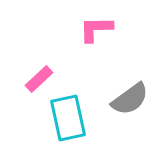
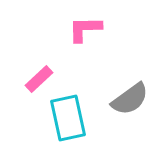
pink L-shape: moved 11 px left
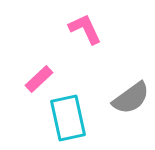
pink L-shape: rotated 66 degrees clockwise
gray semicircle: moved 1 px right, 1 px up
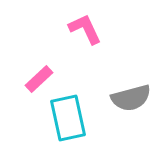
gray semicircle: rotated 21 degrees clockwise
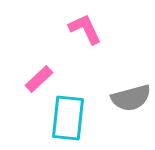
cyan rectangle: rotated 18 degrees clockwise
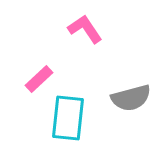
pink L-shape: rotated 9 degrees counterclockwise
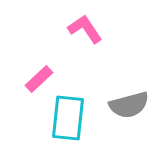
gray semicircle: moved 2 px left, 7 px down
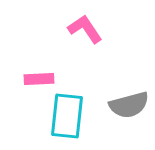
pink rectangle: rotated 40 degrees clockwise
cyan rectangle: moved 1 px left, 2 px up
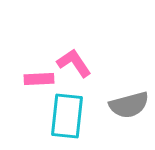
pink L-shape: moved 11 px left, 34 px down
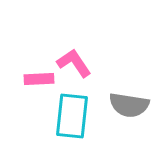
gray semicircle: rotated 24 degrees clockwise
cyan rectangle: moved 5 px right
